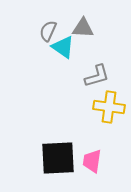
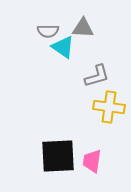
gray semicircle: rotated 115 degrees counterclockwise
black square: moved 2 px up
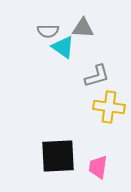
pink trapezoid: moved 6 px right, 6 px down
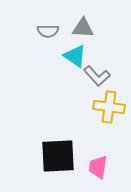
cyan triangle: moved 12 px right, 9 px down
gray L-shape: rotated 64 degrees clockwise
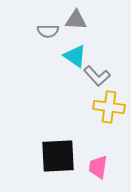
gray triangle: moved 7 px left, 8 px up
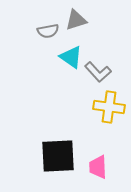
gray triangle: rotated 20 degrees counterclockwise
gray semicircle: rotated 10 degrees counterclockwise
cyan triangle: moved 4 px left, 1 px down
gray L-shape: moved 1 px right, 4 px up
pink trapezoid: rotated 10 degrees counterclockwise
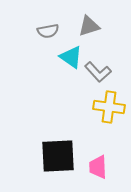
gray triangle: moved 13 px right, 6 px down
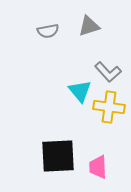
cyan triangle: moved 9 px right, 34 px down; rotated 15 degrees clockwise
gray L-shape: moved 10 px right
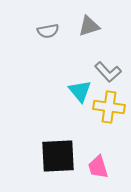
pink trapezoid: rotated 15 degrees counterclockwise
